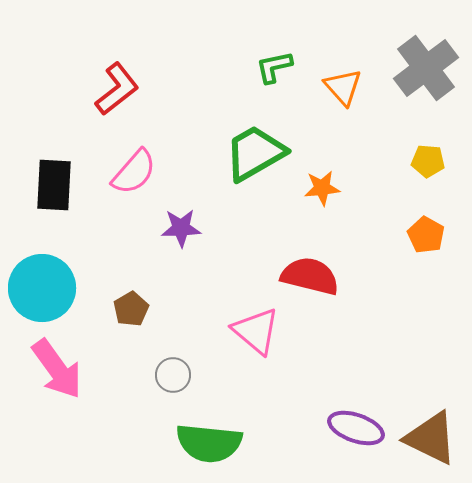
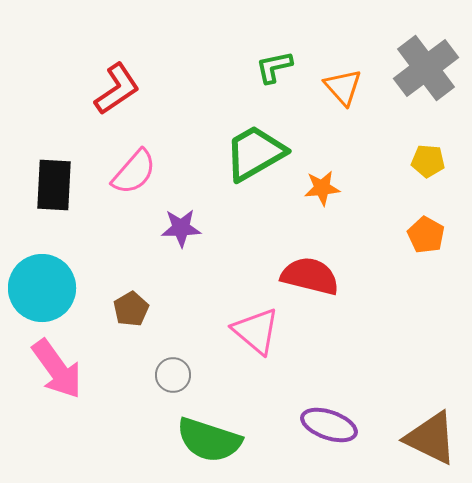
red L-shape: rotated 4 degrees clockwise
purple ellipse: moved 27 px left, 3 px up
green semicircle: moved 3 px up; rotated 12 degrees clockwise
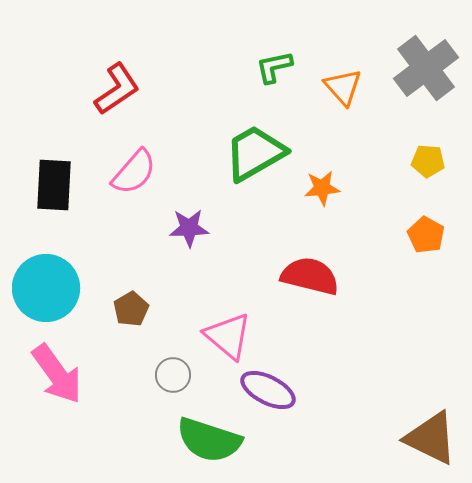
purple star: moved 8 px right
cyan circle: moved 4 px right
pink triangle: moved 28 px left, 5 px down
pink arrow: moved 5 px down
purple ellipse: moved 61 px left, 35 px up; rotated 8 degrees clockwise
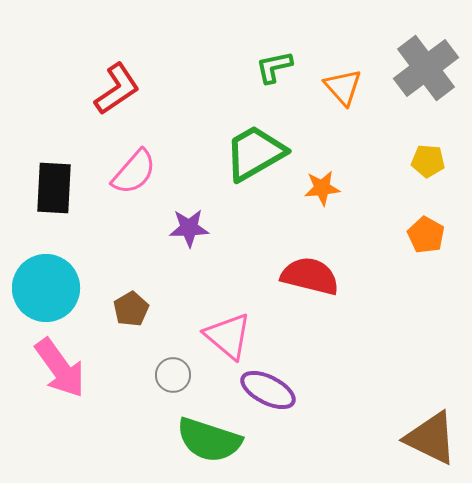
black rectangle: moved 3 px down
pink arrow: moved 3 px right, 6 px up
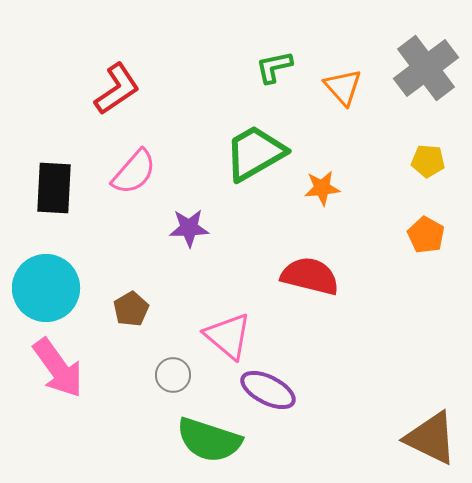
pink arrow: moved 2 px left
